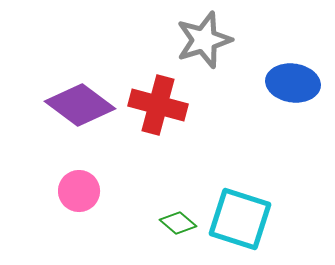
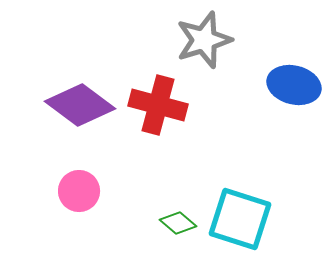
blue ellipse: moved 1 px right, 2 px down; rotated 6 degrees clockwise
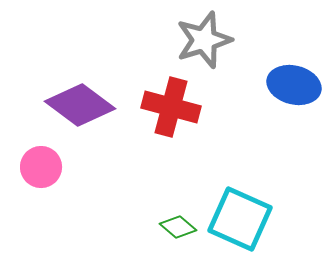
red cross: moved 13 px right, 2 px down
pink circle: moved 38 px left, 24 px up
cyan square: rotated 6 degrees clockwise
green diamond: moved 4 px down
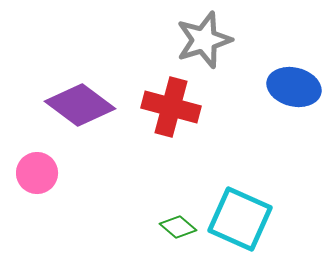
blue ellipse: moved 2 px down
pink circle: moved 4 px left, 6 px down
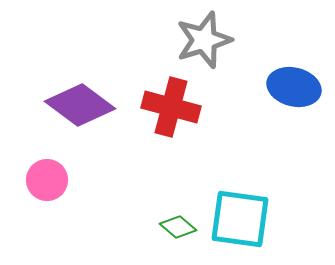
pink circle: moved 10 px right, 7 px down
cyan square: rotated 16 degrees counterclockwise
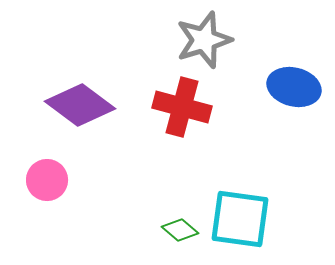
red cross: moved 11 px right
green diamond: moved 2 px right, 3 px down
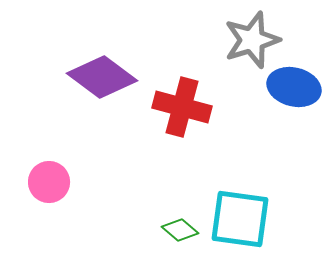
gray star: moved 48 px right
purple diamond: moved 22 px right, 28 px up
pink circle: moved 2 px right, 2 px down
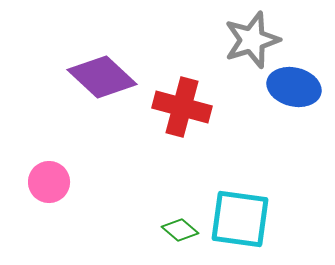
purple diamond: rotated 6 degrees clockwise
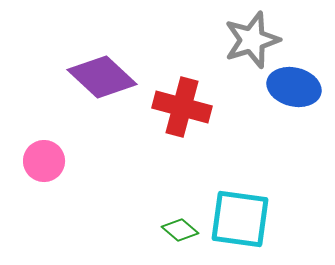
pink circle: moved 5 px left, 21 px up
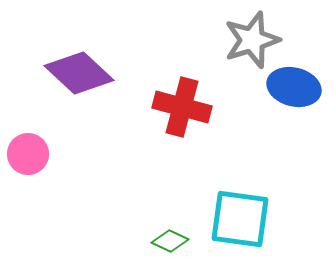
purple diamond: moved 23 px left, 4 px up
pink circle: moved 16 px left, 7 px up
green diamond: moved 10 px left, 11 px down; rotated 15 degrees counterclockwise
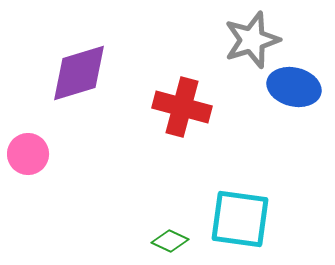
purple diamond: rotated 60 degrees counterclockwise
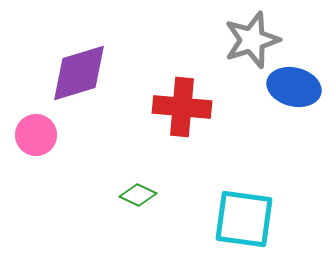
red cross: rotated 10 degrees counterclockwise
pink circle: moved 8 px right, 19 px up
cyan square: moved 4 px right
green diamond: moved 32 px left, 46 px up
